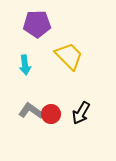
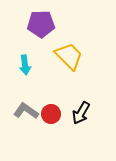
purple pentagon: moved 4 px right
gray L-shape: moved 5 px left
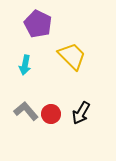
purple pentagon: moved 3 px left; rotated 28 degrees clockwise
yellow trapezoid: moved 3 px right
cyan arrow: rotated 18 degrees clockwise
gray L-shape: rotated 15 degrees clockwise
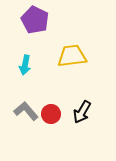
purple pentagon: moved 3 px left, 4 px up
yellow trapezoid: rotated 52 degrees counterclockwise
black arrow: moved 1 px right, 1 px up
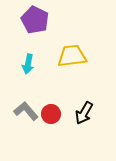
cyan arrow: moved 3 px right, 1 px up
black arrow: moved 2 px right, 1 px down
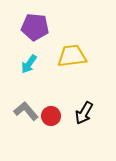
purple pentagon: moved 7 px down; rotated 20 degrees counterclockwise
cyan arrow: moved 1 px right; rotated 24 degrees clockwise
red circle: moved 2 px down
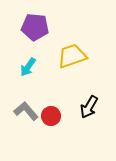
yellow trapezoid: rotated 12 degrees counterclockwise
cyan arrow: moved 1 px left, 3 px down
black arrow: moved 5 px right, 6 px up
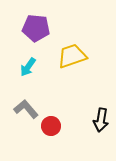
purple pentagon: moved 1 px right, 1 px down
black arrow: moved 12 px right, 13 px down; rotated 20 degrees counterclockwise
gray L-shape: moved 2 px up
red circle: moved 10 px down
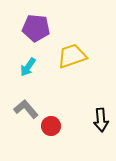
black arrow: rotated 15 degrees counterclockwise
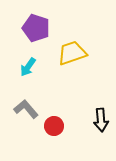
purple pentagon: rotated 12 degrees clockwise
yellow trapezoid: moved 3 px up
red circle: moved 3 px right
